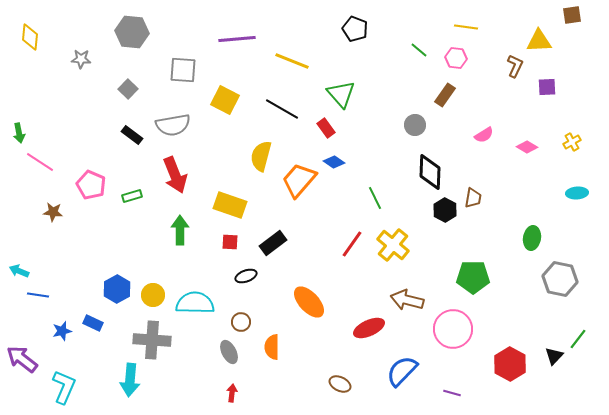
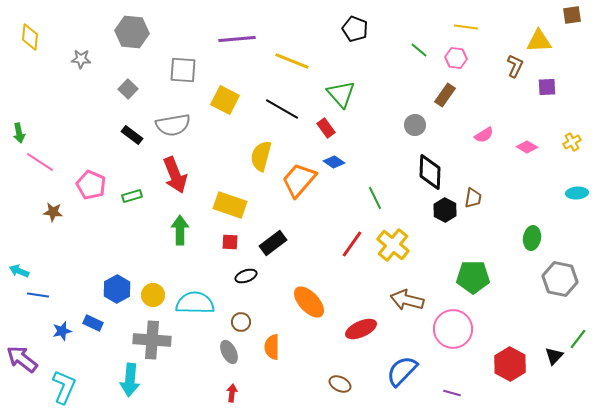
red ellipse at (369, 328): moved 8 px left, 1 px down
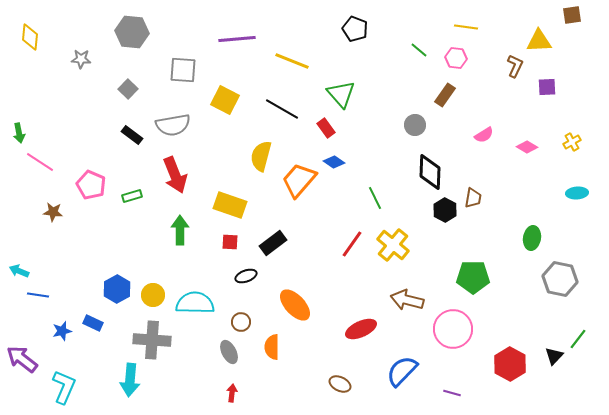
orange ellipse at (309, 302): moved 14 px left, 3 px down
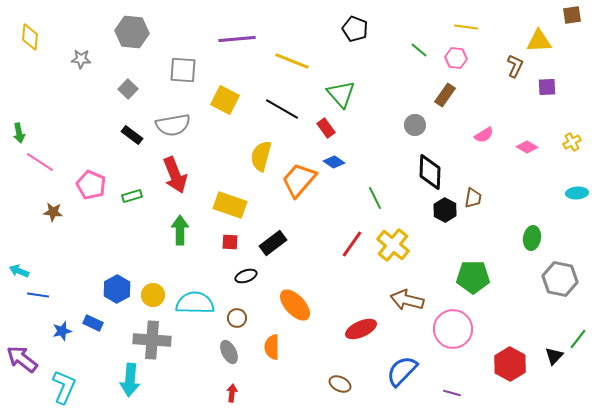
brown circle at (241, 322): moved 4 px left, 4 px up
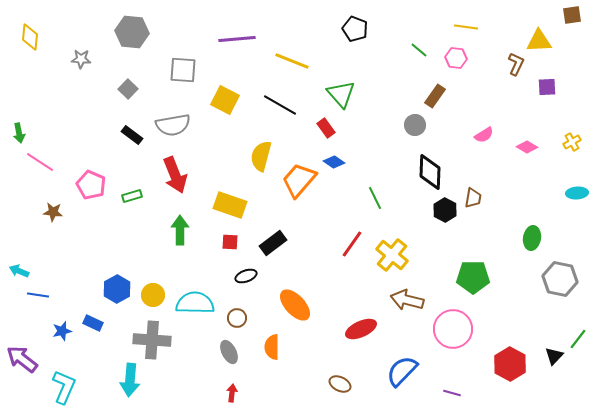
brown L-shape at (515, 66): moved 1 px right, 2 px up
brown rectangle at (445, 95): moved 10 px left, 1 px down
black line at (282, 109): moved 2 px left, 4 px up
yellow cross at (393, 245): moved 1 px left, 10 px down
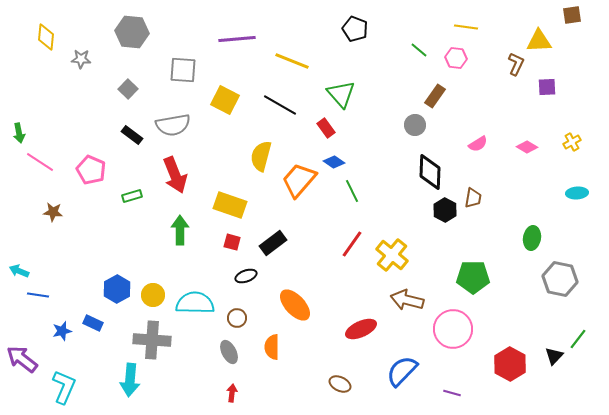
yellow diamond at (30, 37): moved 16 px right
pink semicircle at (484, 135): moved 6 px left, 9 px down
pink pentagon at (91, 185): moved 15 px up
green line at (375, 198): moved 23 px left, 7 px up
red square at (230, 242): moved 2 px right; rotated 12 degrees clockwise
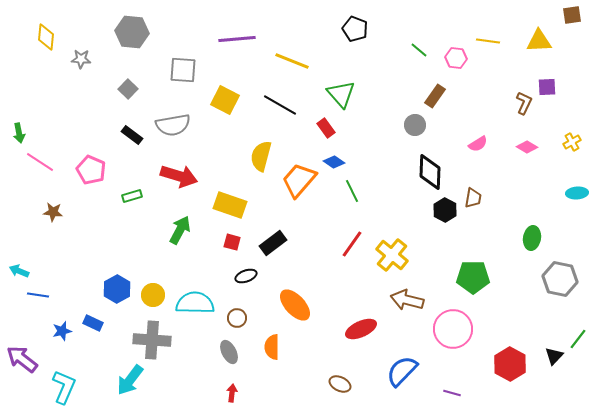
yellow line at (466, 27): moved 22 px right, 14 px down
brown L-shape at (516, 64): moved 8 px right, 39 px down
red arrow at (175, 175): moved 4 px right, 1 px down; rotated 51 degrees counterclockwise
green arrow at (180, 230): rotated 28 degrees clockwise
cyan arrow at (130, 380): rotated 32 degrees clockwise
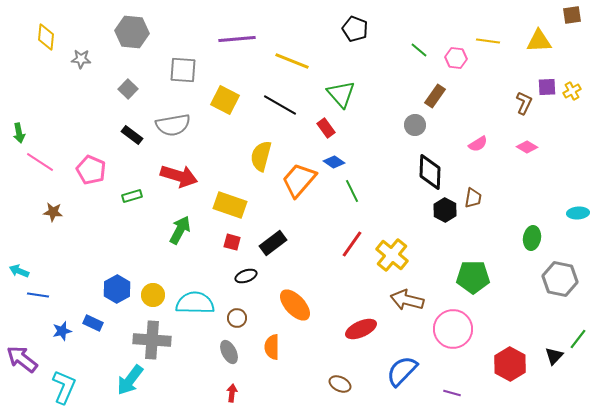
yellow cross at (572, 142): moved 51 px up
cyan ellipse at (577, 193): moved 1 px right, 20 px down
